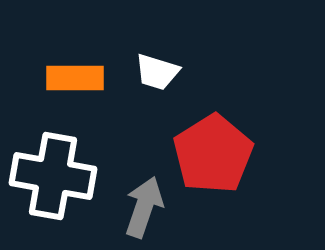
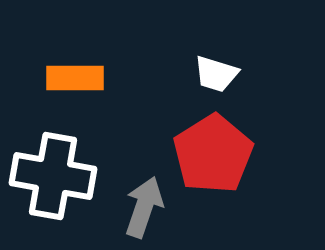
white trapezoid: moved 59 px right, 2 px down
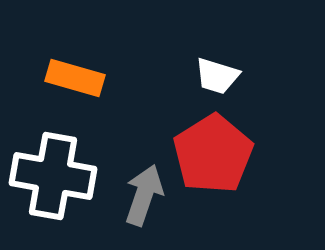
white trapezoid: moved 1 px right, 2 px down
orange rectangle: rotated 16 degrees clockwise
gray arrow: moved 12 px up
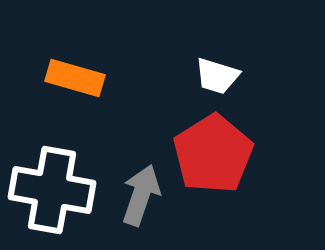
white cross: moved 1 px left, 14 px down
gray arrow: moved 3 px left
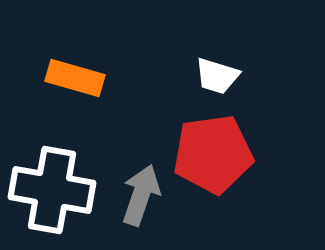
red pentagon: rotated 24 degrees clockwise
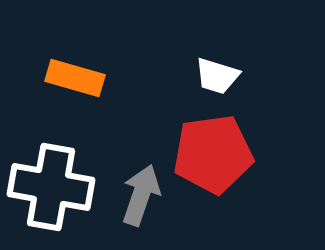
white cross: moved 1 px left, 3 px up
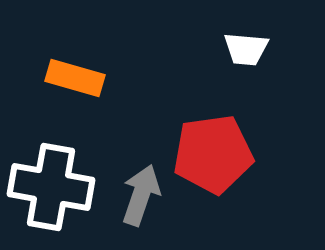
white trapezoid: moved 29 px right, 27 px up; rotated 12 degrees counterclockwise
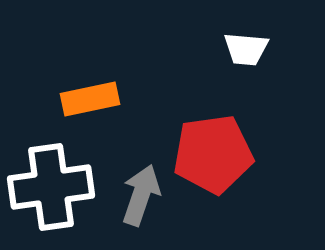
orange rectangle: moved 15 px right, 21 px down; rotated 28 degrees counterclockwise
white cross: rotated 18 degrees counterclockwise
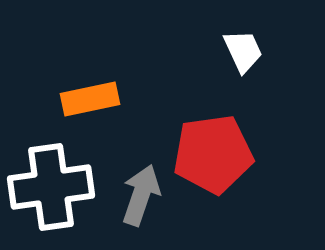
white trapezoid: moved 3 px left, 2 px down; rotated 120 degrees counterclockwise
